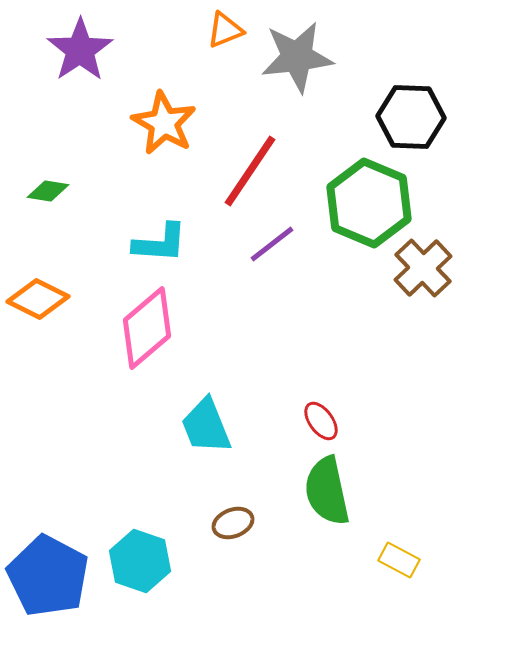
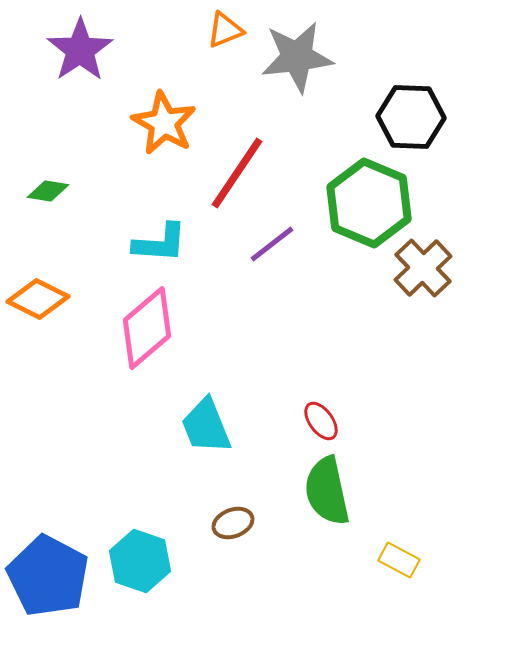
red line: moved 13 px left, 2 px down
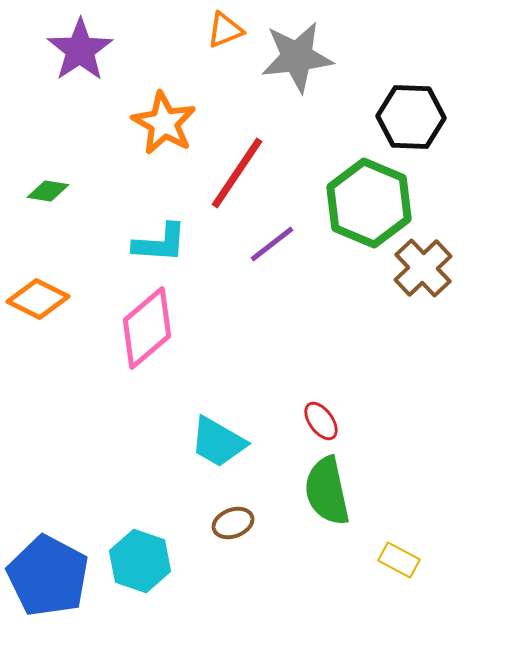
cyan trapezoid: moved 12 px right, 16 px down; rotated 38 degrees counterclockwise
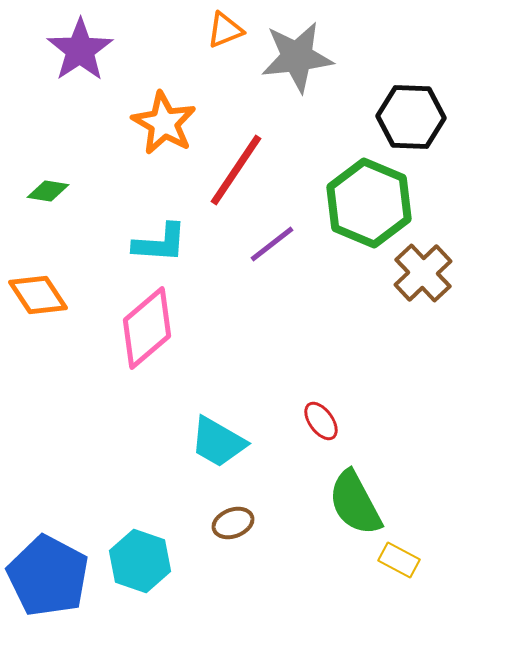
red line: moved 1 px left, 3 px up
brown cross: moved 5 px down
orange diamond: moved 4 px up; rotated 30 degrees clockwise
green semicircle: moved 28 px right, 12 px down; rotated 16 degrees counterclockwise
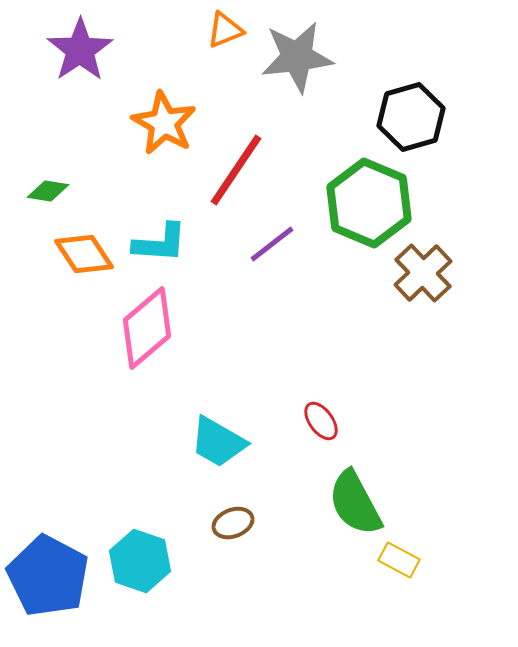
black hexagon: rotated 18 degrees counterclockwise
orange diamond: moved 46 px right, 41 px up
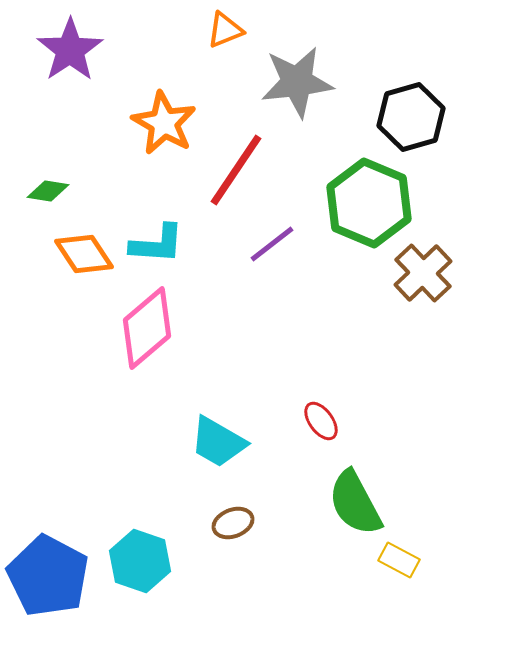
purple star: moved 10 px left
gray star: moved 25 px down
cyan L-shape: moved 3 px left, 1 px down
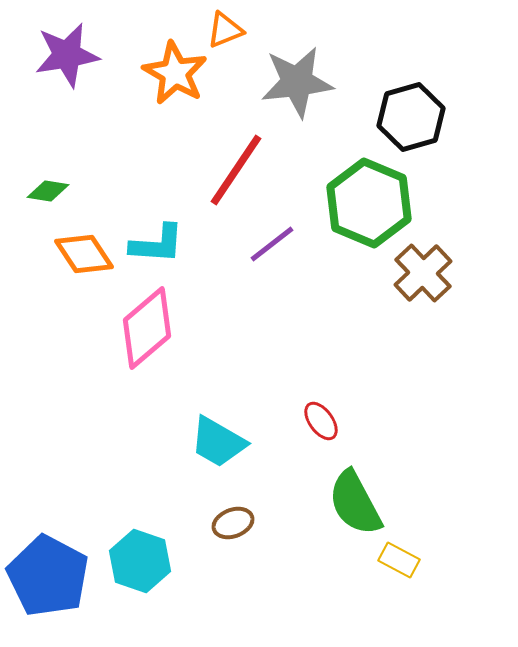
purple star: moved 3 px left, 5 px down; rotated 24 degrees clockwise
orange star: moved 11 px right, 50 px up
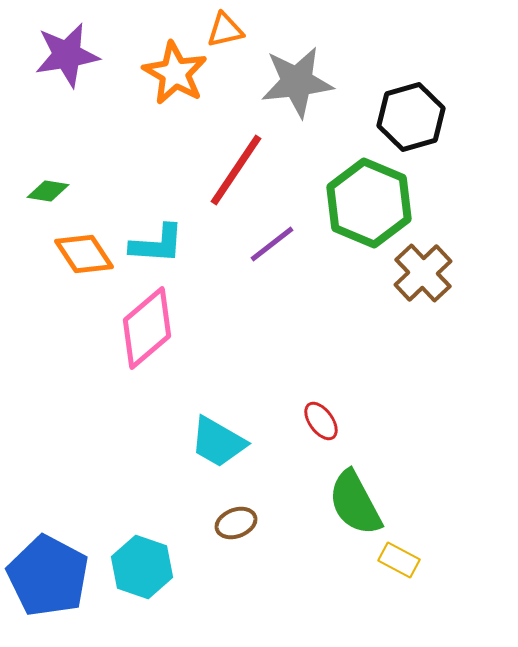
orange triangle: rotated 9 degrees clockwise
brown ellipse: moved 3 px right
cyan hexagon: moved 2 px right, 6 px down
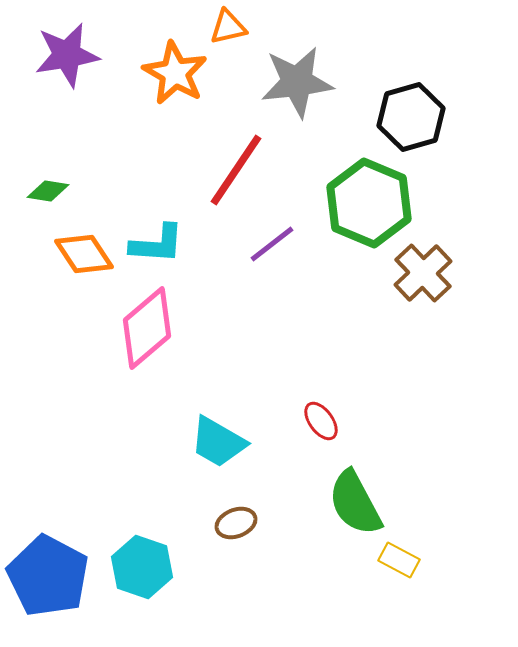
orange triangle: moved 3 px right, 3 px up
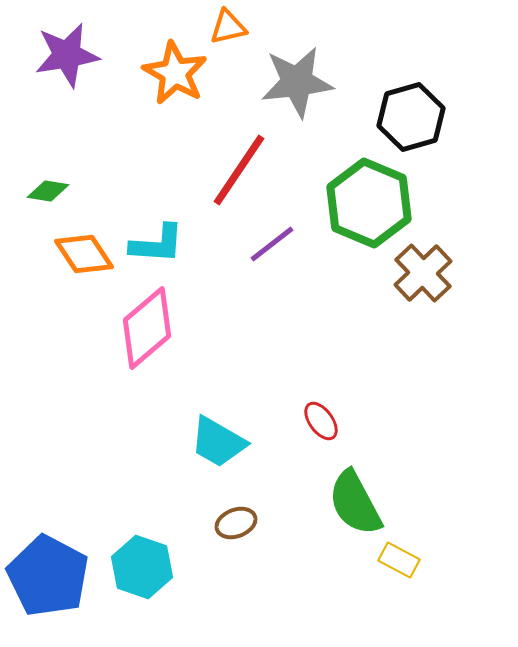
red line: moved 3 px right
